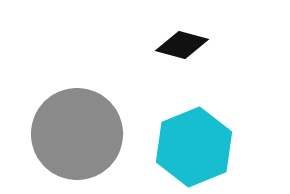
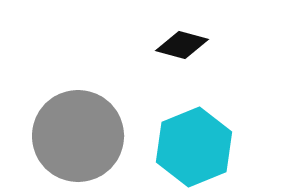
gray circle: moved 1 px right, 2 px down
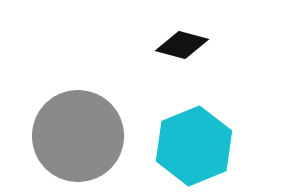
cyan hexagon: moved 1 px up
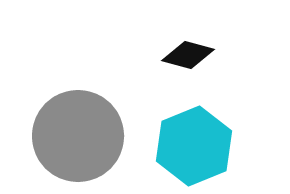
black diamond: moved 6 px right, 10 px down
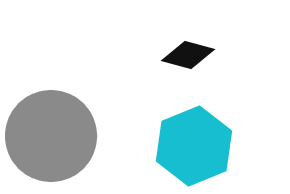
gray circle: moved 27 px left
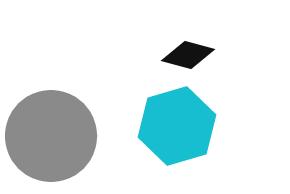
cyan hexagon: moved 17 px left, 20 px up; rotated 6 degrees clockwise
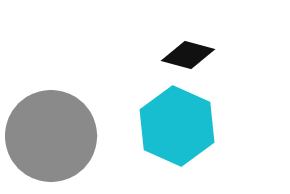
cyan hexagon: rotated 20 degrees counterclockwise
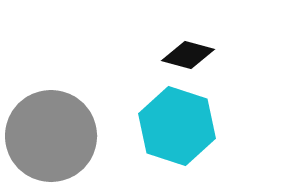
cyan hexagon: rotated 6 degrees counterclockwise
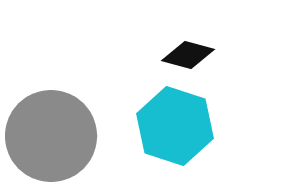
cyan hexagon: moved 2 px left
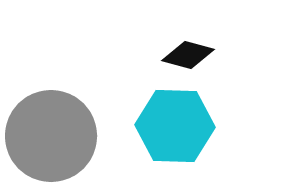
cyan hexagon: rotated 16 degrees counterclockwise
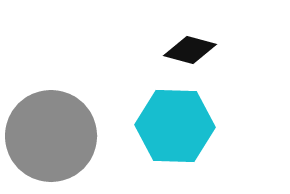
black diamond: moved 2 px right, 5 px up
